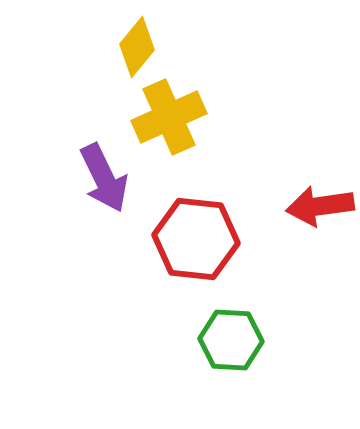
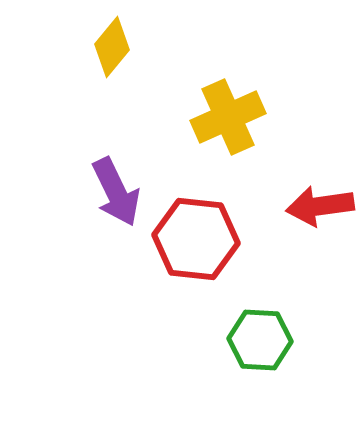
yellow diamond: moved 25 px left
yellow cross: moved 59 px right
purple arrow: moved 12 px right, 14 px down
green hexagon: moved 29 px right
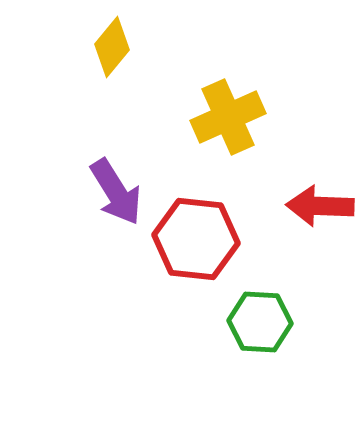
purple arrow: rotated 6 degrees counterclockwise
red arrow: rotated 10 degrees clockwise
green hexagon: moved 18 px up
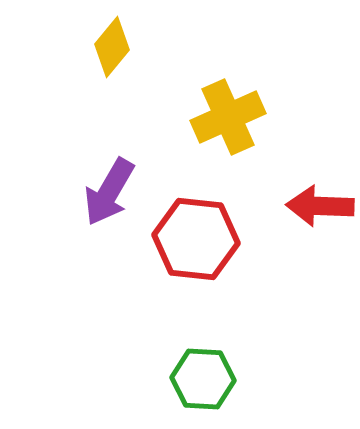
purple arrow: moved 7 px left; rotated 62 degrees clockwise
green hexagon: moved 57 px left, 57 px down
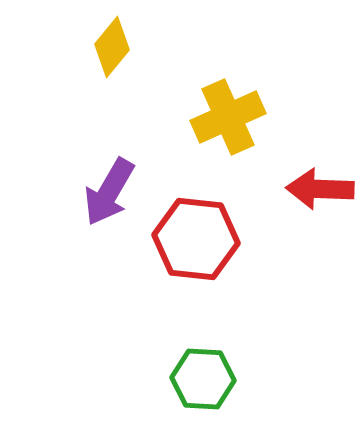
red arrow: moved 17 px up
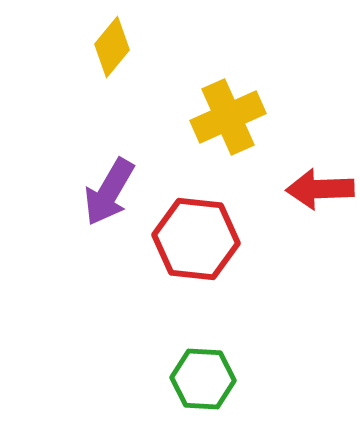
red arrow: rotated 4 degrees counterclockwise
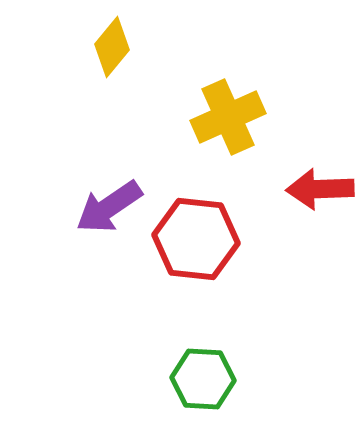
purple arrow: moved 15 px down; rotated 26 degrees clockwise
